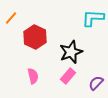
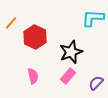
orange line: moved 5 px down
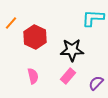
black star: moved 1 px right, 2 px up; rotated 20 degrees clockwise
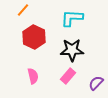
cyan L-shape: moved 21 px left
orange line: moved 12 px right, 13 px up
red hexagon: moved 1 px left
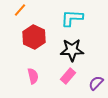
orange line: moved 3 px left
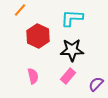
red hexagon: moved 4 px right, 1 px up
purple semicircle: moved 1 px down
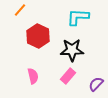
cyan L-shape: moved 6 px right, 1 px up
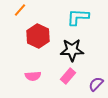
pink semicircle: rotated 98 degrees clockwise
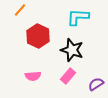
black star: rotated 20 degrees clockwise
purple semicircle: rotated 14 degrees clockwise
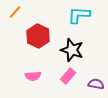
orange line: moved 5 px left, 2 px down
cyan L-shape: moved 1 px right, 2 px up
purple semicircle: rotated 42 degrees clockwise
